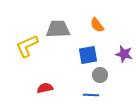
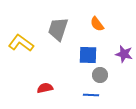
orange semicircle: moved 1 px up
gray trapezoid: rotated 70 degrees counterclockwise
yellow L-shape: moved 6 px left, 3 px up; rotated 60 degrees clockwise
blue square: rotated 12 degrees clockwise
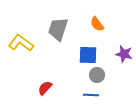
gray circle: moved 3 px left
red semicircle: rotated 35 degrees counterclockwise
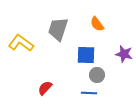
blue square: moved 2 px left
blue line: moved 2 px left, 2 px up
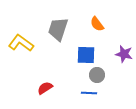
red semicircle: rotated 14 degrees clockwise
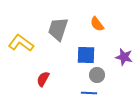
purple star: moved 3 px down
red semicircle: moved 2 px left, 9 px up; rotated 28 degrees counterclockwise
